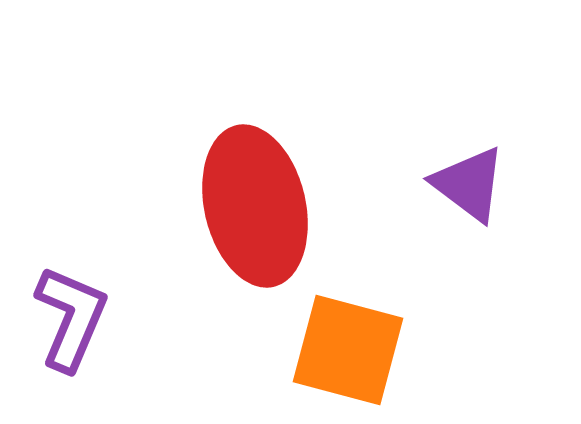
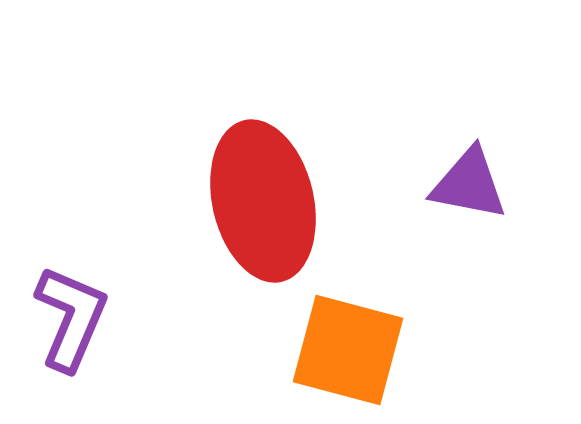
purple triangle: rotated 26 degrees counterclockwise
red ellipse: moved 8 px right, 5 px up
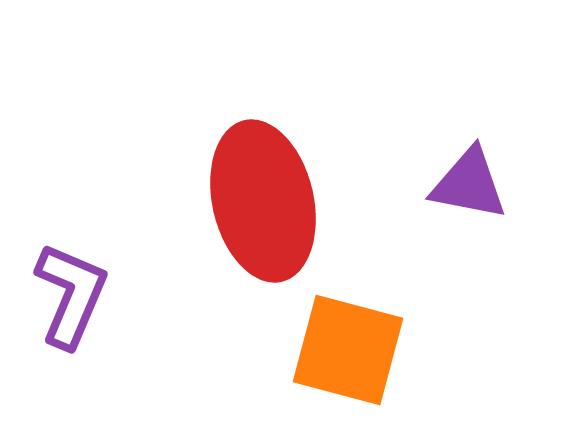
purple L-shape: moved 23 px up
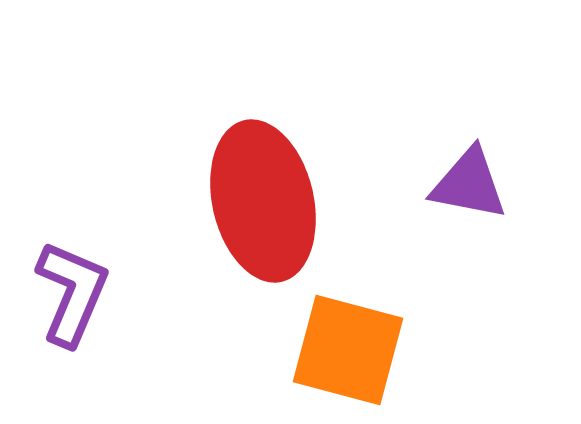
purple L-shape: moved 1 px right, 2 px up
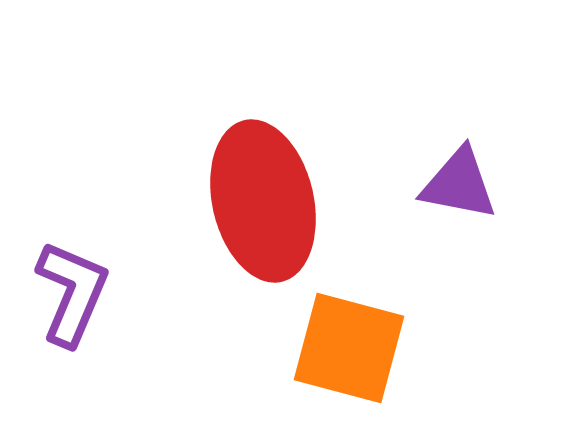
purple triangle: moved 10 px left
orange square: moved 1 px right, 2 px up
